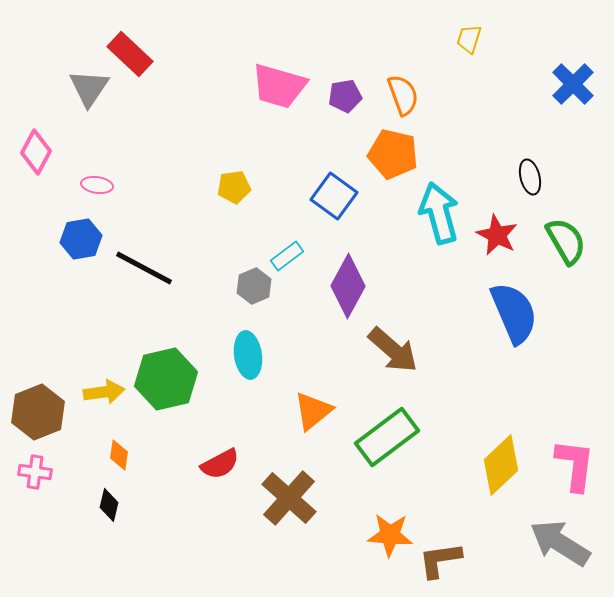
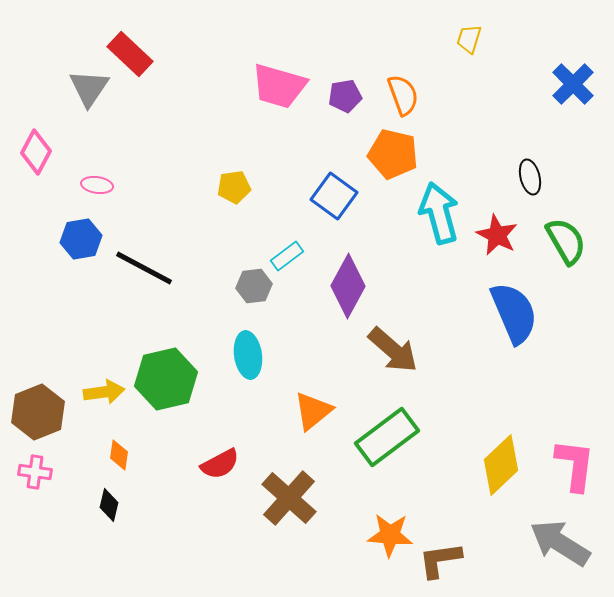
gray hexagon: rotated 16 degrees clockwise
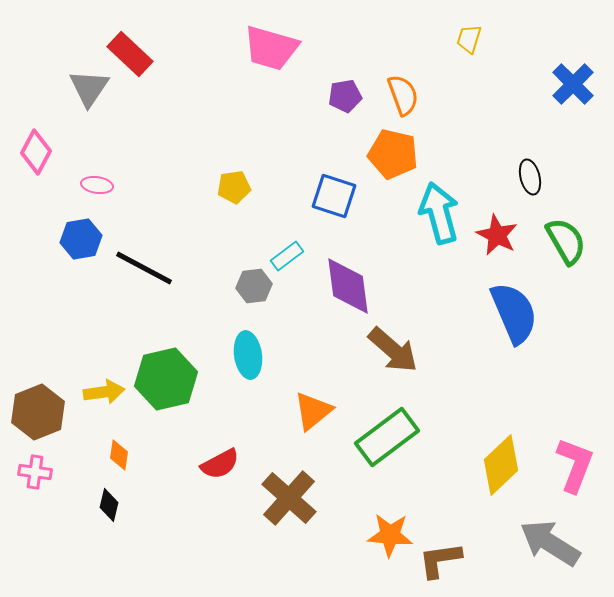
pink trapezoid: moved 8 px left, 38 px up
blue square: rotated 18 degrees counterclockwise
purple diamond: rotated 36 degrees counterclockwise
pink L-shape: rotated 14 degrees clockwise
gray arrow: moved 10 px left
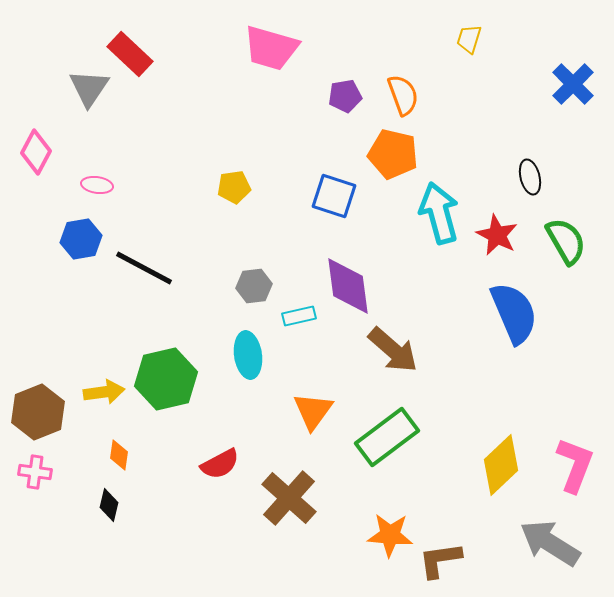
cyan rectangle: moved 12 px right, 60 px down; rotated 24 degrees clockwise
orange triangle: rotated 15 degrees counterclockwise
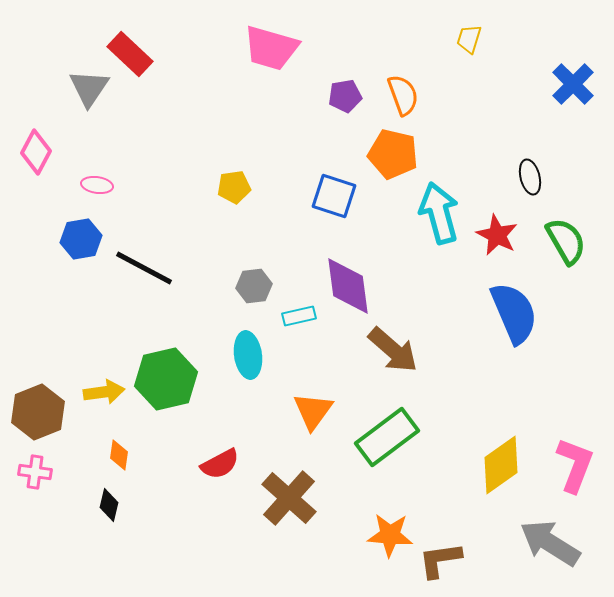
yellow diamond: rotated 8 degrees clockwise
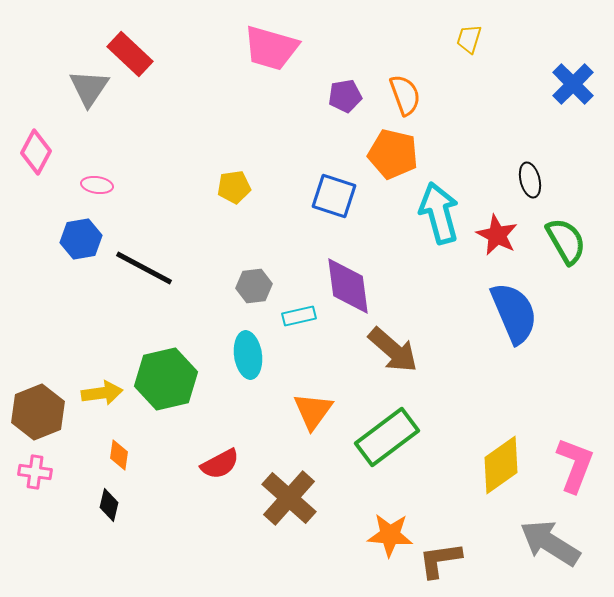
orange semicircle: moved 2 px right
black ellipse: moved 3 px down
yellow arrow: moved 2 px left, 1 px down
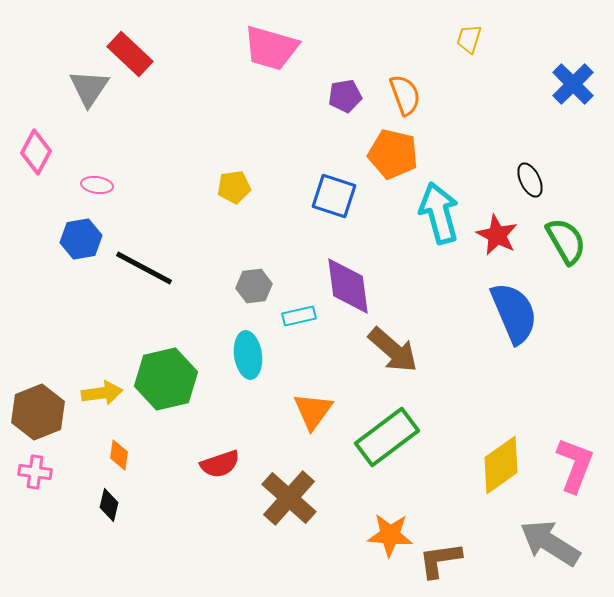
black ellipse: rotated 12 degrees counterclockwise
red semicircle: rotated 9 degrees clockwise
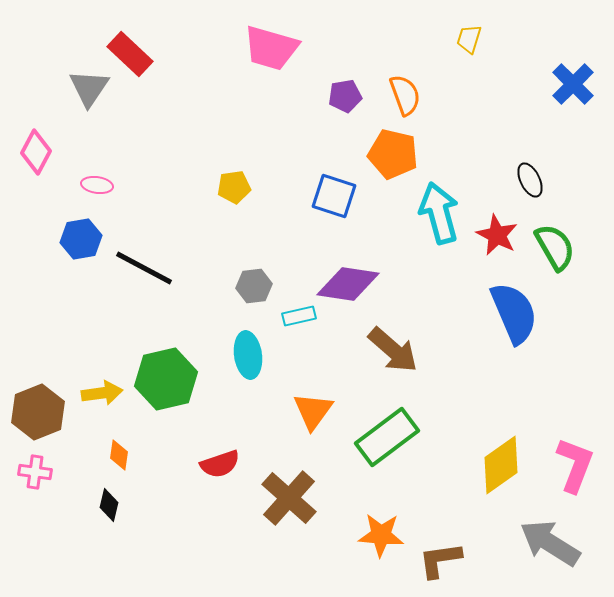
green semicircle: moved 11 px left, 6 px down
purple diamond: moved 2 px up; rotated 74 degrees counterclockwise
orange star: moved 9 px left
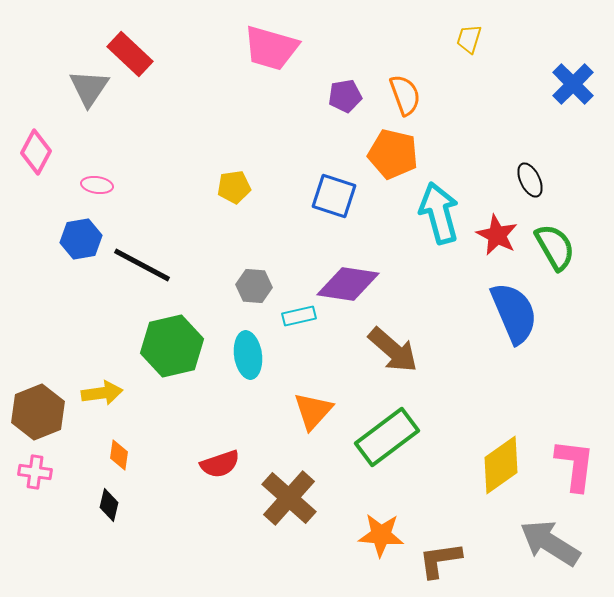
black line: moved 2 px left, 3 px up
gray hexagon: rotated 12 degrees clockwise
green hexagon: moved 6 px right, 33 px up
orange triangle: rotated 6 degrees clockwise
pink L-shape: rotated 14 degrees counterclockwise
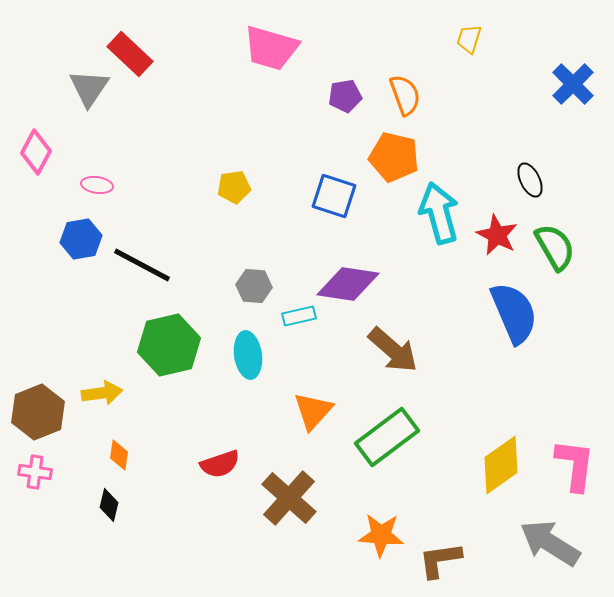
orange pentagon: moved 1 px right, 3 px down
green hexagon: moved 3 px left, 1 px up
